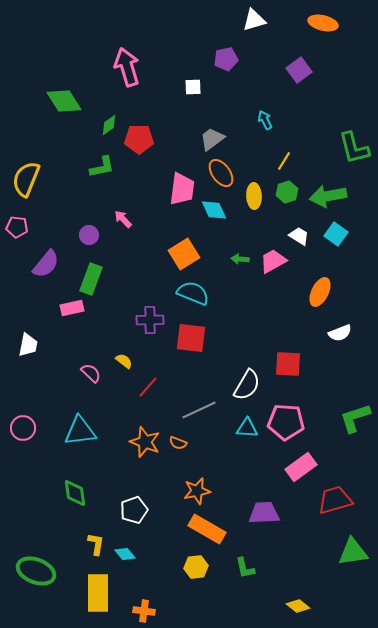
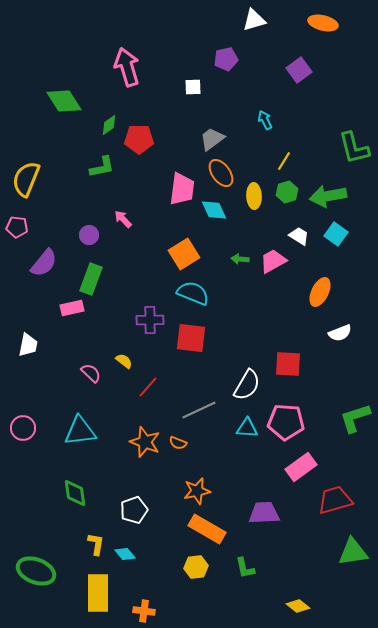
purple semicircle at (46, 264): moved 2 px left, 1 px up
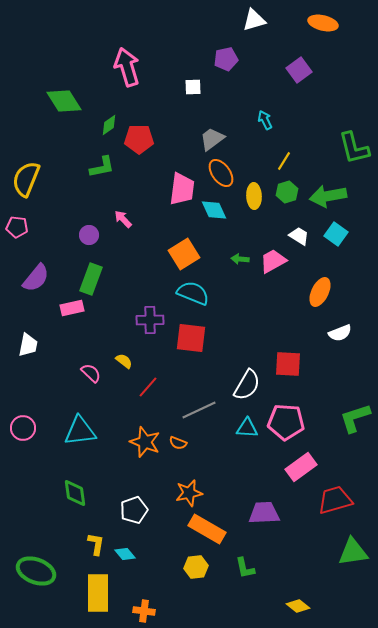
purple semicircle at (44, 263): moved 8 px left, 15 px down
orange star at (197, 491): moved 8 px left, 2 px down
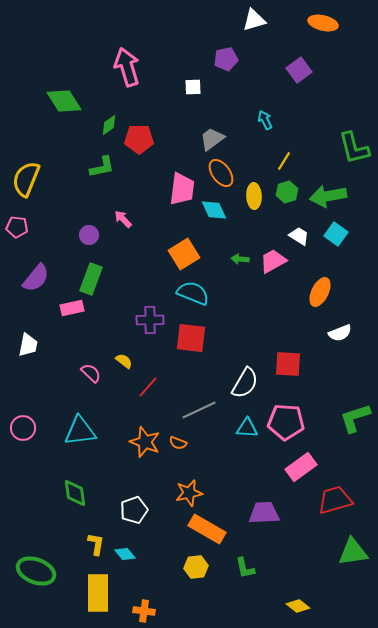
white semicircle at (247, 385): moved 2 px left, 2 px up
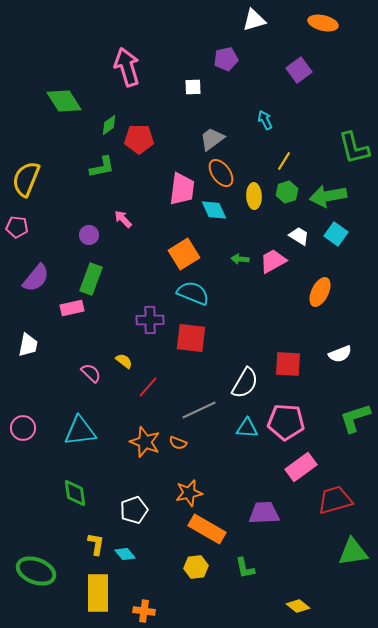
white semicircle at (340, 333): moved 21 px down
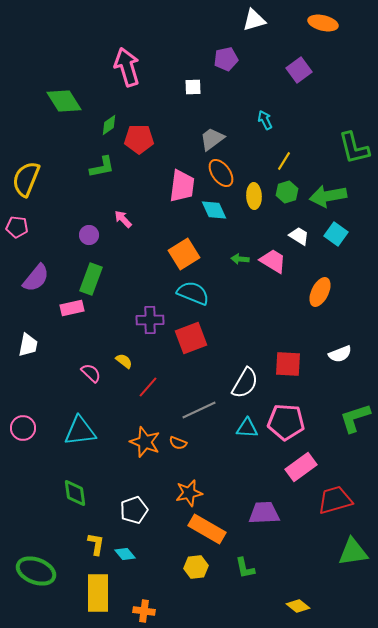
pink trapezoid at (182, 189): moved 3 px up
pink trapezoid at (273, 261): rotated 60 degrees clockwise
red square at (191, 338): rotated 28 degrees counterclockwise
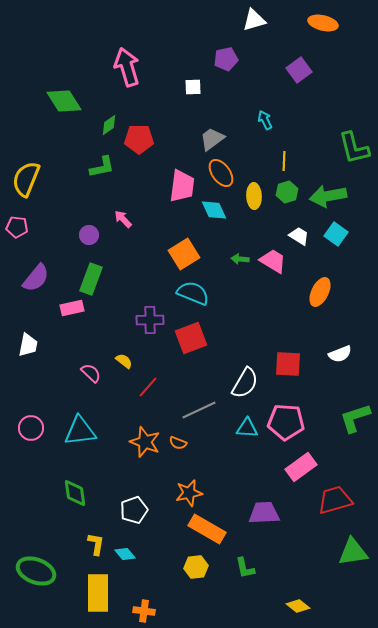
yellow line at (284, 161): rotated 30 degrees counterclockwise
pink circle at (23, 428): moved 8 px right
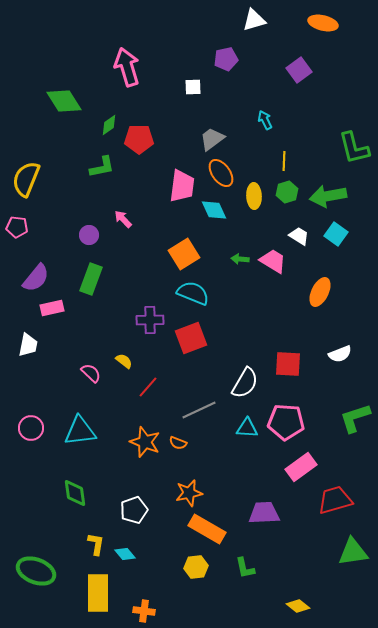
pink rectangle at (72, 308): moved 20 px left
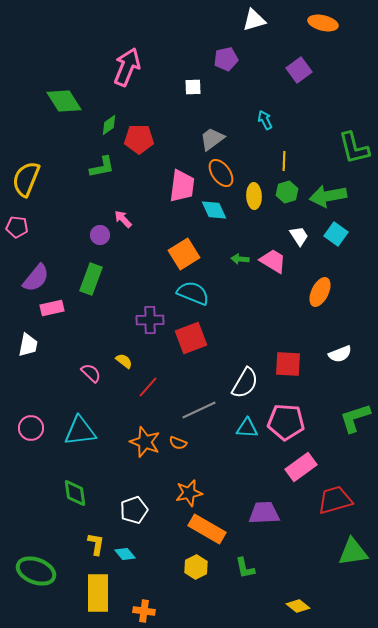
pink arrow at (127, 67): rotated 39 degrees clockwise
purple circle at (89, 235): moved 11 px right
white trapezoid at (299, 236): rotated 25 degrees clockwise
yellow hexagon at (196, 567): rotated 20 degrees counterclockwise
